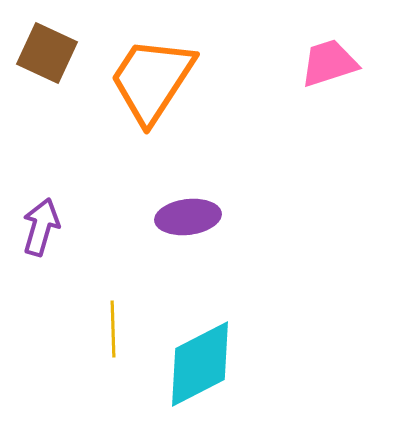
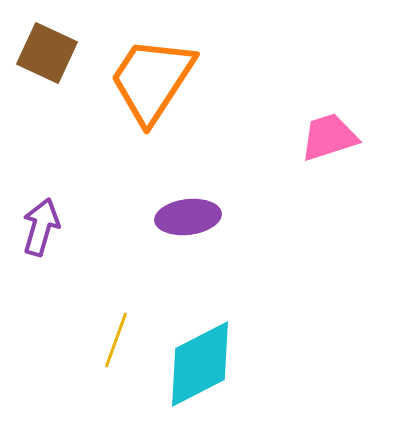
pink trapezoid: moved 74 px down
yellow line: moved 3 px right, 11 px down; rotated 22 degrees clockwise
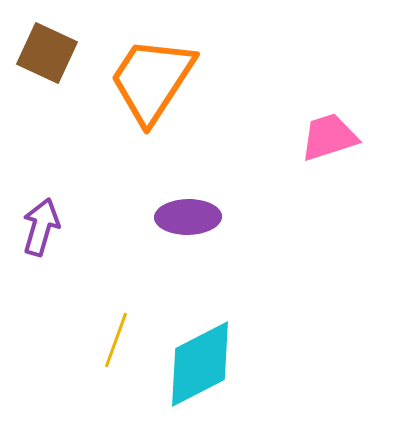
purple ellipse: rotated 6 degrees clockwise
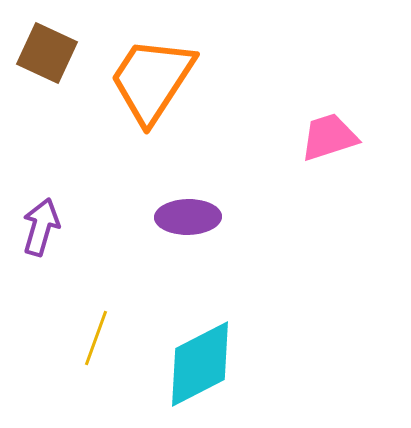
yellow line: moved 20 px left, 2 px up
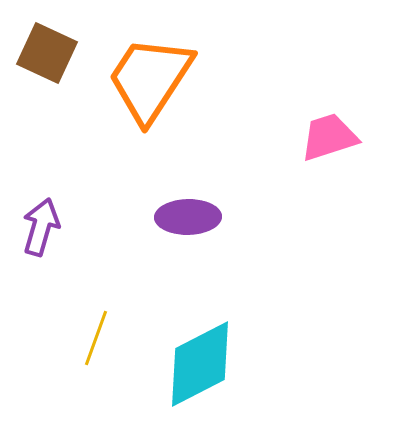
orange trapezoid: moved 2 px left, 1 px up
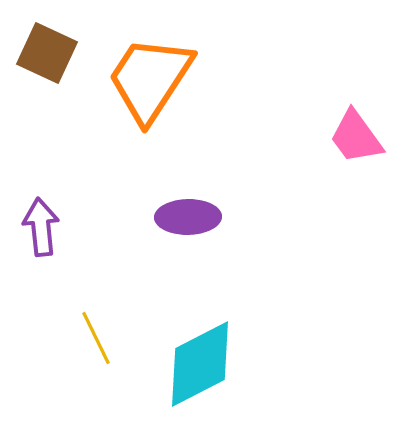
pink trapezoid: moved 27 px right; rotated 108 degrees counterclockwise
purple arrow: rotated 22 degrees counterclockwise
yellow line: rotated 46 degrees counterclockwise
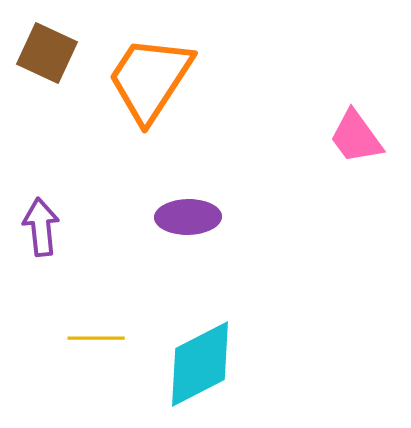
yellow line: rotated 64 degrees counterclockwise
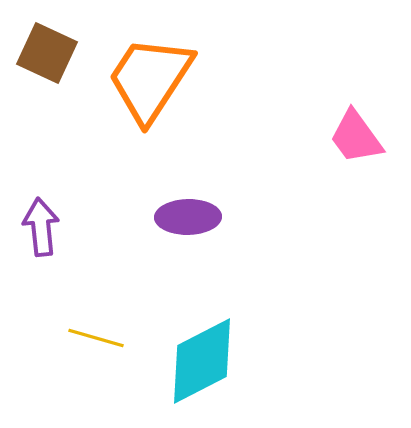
yellow line: rotated 16 degrees clockwise
cyan diamond: moved 2 px right, 3 px up
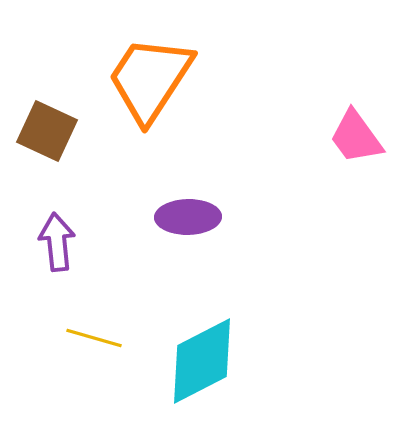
brown square: moved 78 px down
purple arrow: moved 16 px right, 15 px down
yellow line: moved 2 px left
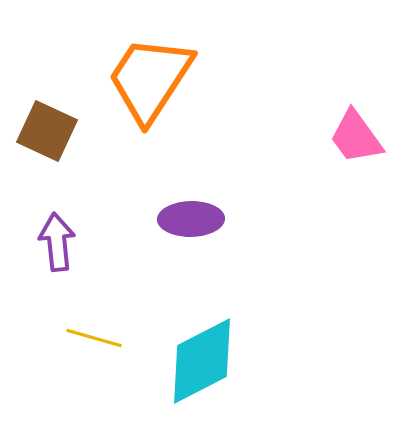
purple ellipse: moved 3 px right, 2 px down
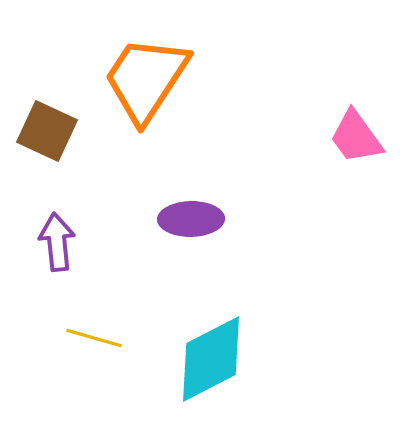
orange trapezoid: moved 4 px left
cyan diamond: moved 9 px right, 2 px up
